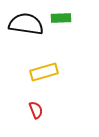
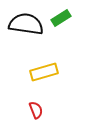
green rectangle: rotated 30 degrees counterclockwise
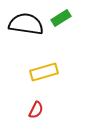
red semicircle: rotated 48 degrees clockwise
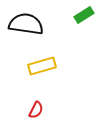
green rectangle: moved 23 px right, 3 px up
yellow rectangle: moved 2 px left, 6 px up
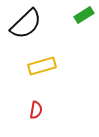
black semicircle: rotated 128 degrees clockwise
red semicircle: rotated 18 degrees counterclockwise
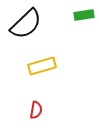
green rectangle: rotated 24 degrees clockwise
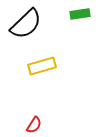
green rectangle: moved 4 px left, 1 px up
red semicircle: moved 2 px left, 15 px down; rotated 24 degrees clockwise
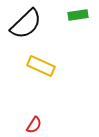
green rectangle: moved 2 px left, 1 px down
yellow rectangle: moved 1 px left; rotated 40 degrees clockwise
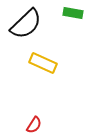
green rectangle: moved 5 px left, 2 px up; rotated 18 degrees clockwise
yellow rectangle: moved 2 px right, 3 px up
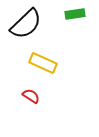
green rectangle: moved 2 px right, 1 px down; rotated 18 degrees counterclockwise
red semicircle: moved 3 px left, 29 px up; rotated 90 degrees counterclockwise
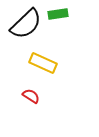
green rectangle: moved 17 px left
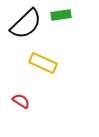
green rectangle: moved 3 px right, 1 px down
red semicircle: moved 10 px left, 5 px down
